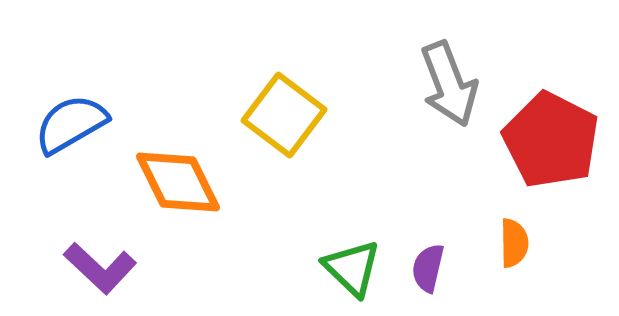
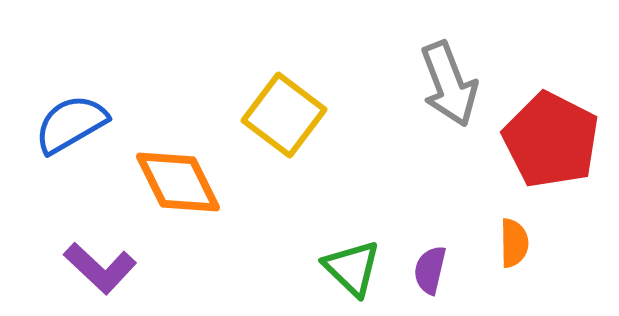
purple semicircle: moved 2 px right, 2 px down
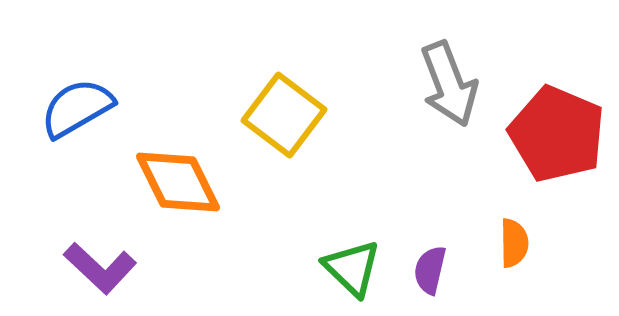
blue semicircle: moved 6 px right, 16 px up
red pentagon: moved 6 px right, 6 px up; rotated 4 degrees counterclockwise
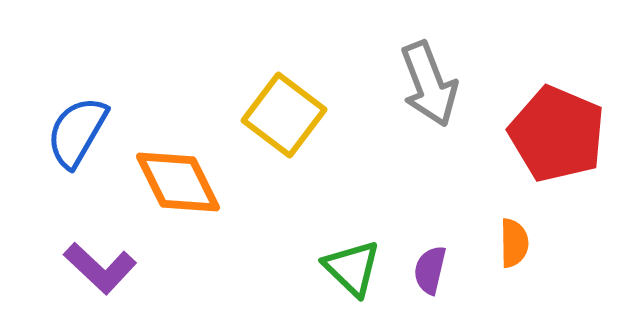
gray arrow: moved 20 px left
blue semicircle: moved 24 px down; rotated 30 degrees counterclockwise
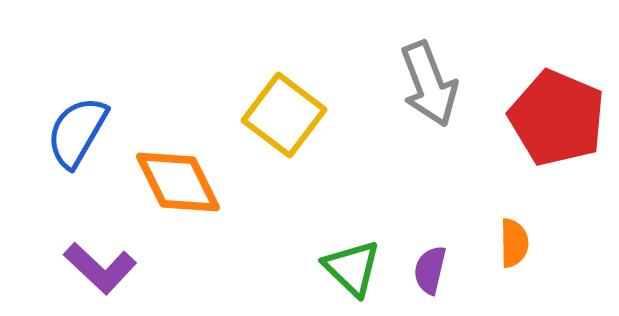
red pentagon: moved 16 px up
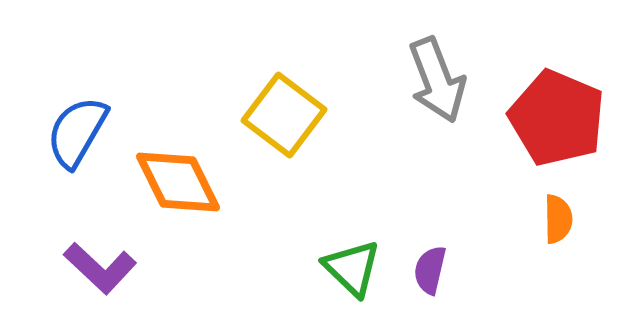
gray arrow: moved 8 px right, 4 px up
orange semicircle: moved 44 px right, 24 px up
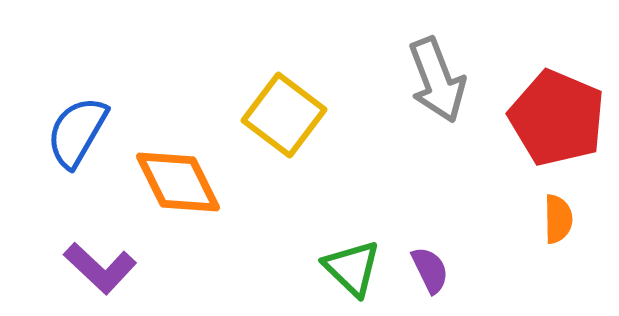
purple semicircle: rotated 141 degrees clockwise
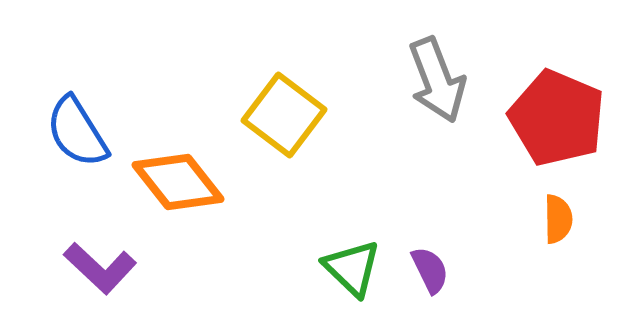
blue semicircle: rotated 62 degrees counterclockwise
orange diamond: rotated 12 degrees counterclockwise
